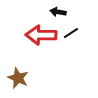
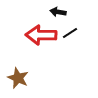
black line: moved 1 px left
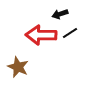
black arrow: moved 2 px right, 2 px down; rotated 28 degrees counterclockwise
brown star: moved 11 px up
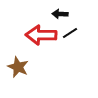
black arrow: rotated 21 degrees clockwise
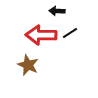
black arrow: moved 3 px left, 3 px up
brown star: moved 10 px right, 2 px up
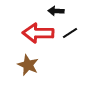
black arrow: moved 1 px left
red arrow: moved 3 px left, 2 px up
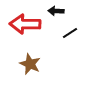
red arrow: moved 13 px left, 9 px up
brown star: moved 2 px right, 1 px up
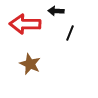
black line: rotated 35 degrees counterclockwise
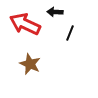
black arrow: moved 1 px left, 1 px down
red arrow: rotated 24 degrees clockwise
